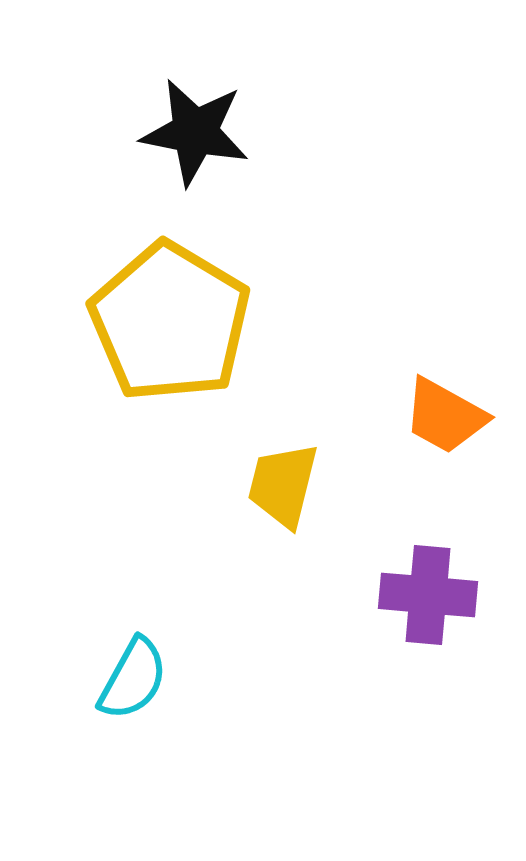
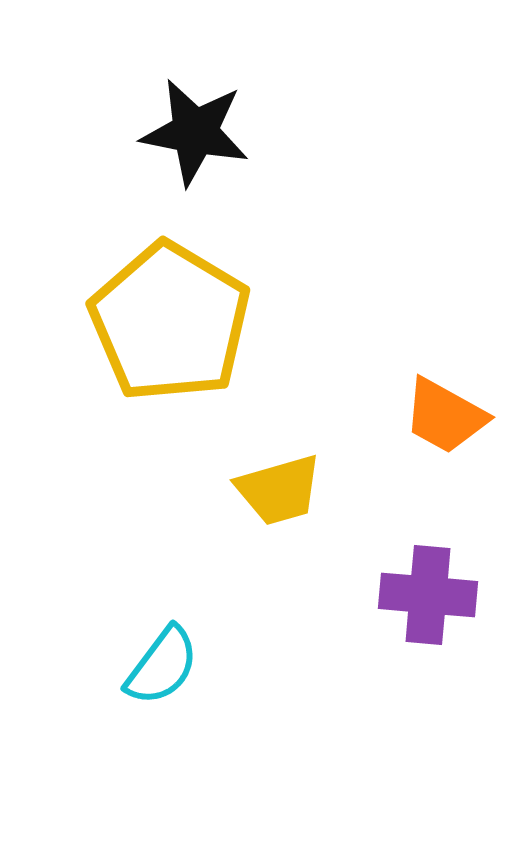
yellow trapezoid: moved 4 px left, 5 px down; rotated 120 degrees counterclockwise
cyan semicircle: moved 29 px right, 13 px up; rotated 8 degrees clockwise
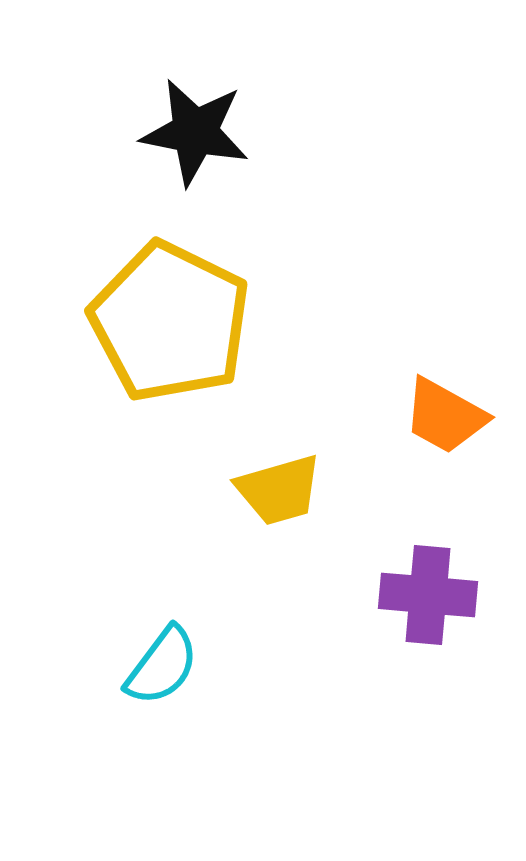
yellow pentagon: rotated 5 degrees counterclockwise
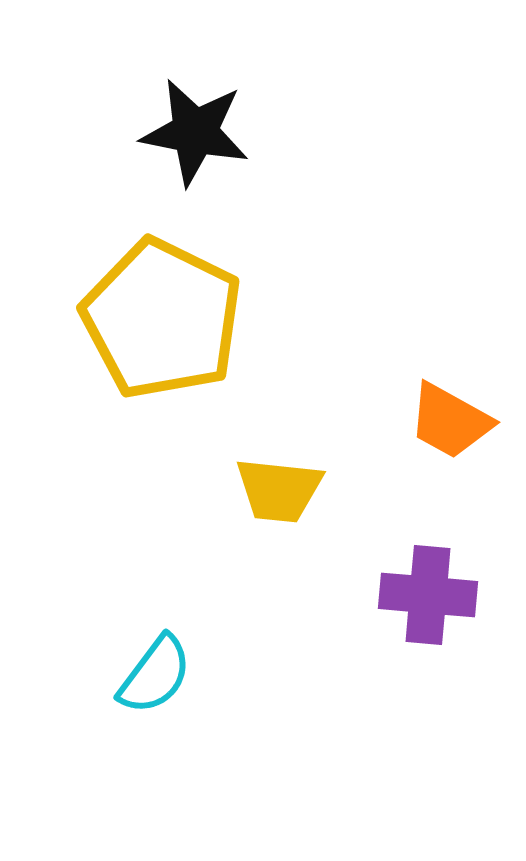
yellow pentagon: moved 8 px left, 3 px up
orange trapezoid: moved 5 px right, 5 px down
yellow trapezoid: rotated 22 degrees clockwise
cyan semicircle: moved 7 px left, 9 px down
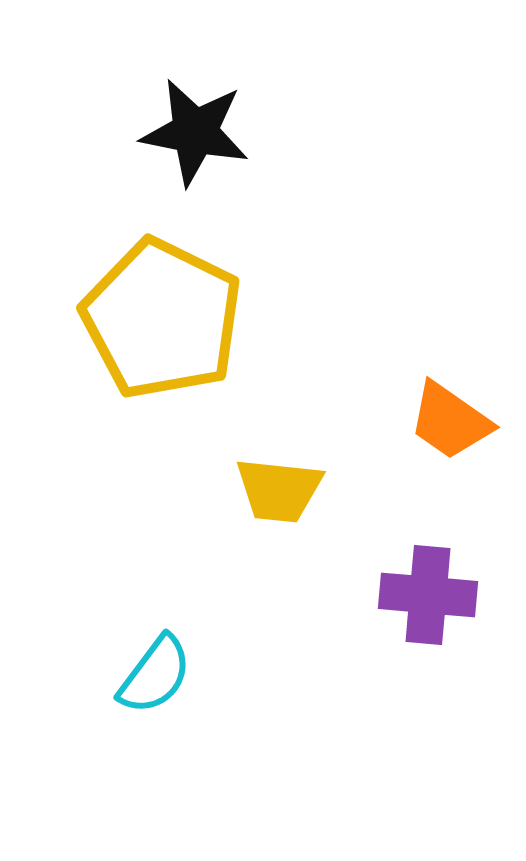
orange trapezoid: rotated 6 degrees clockwise
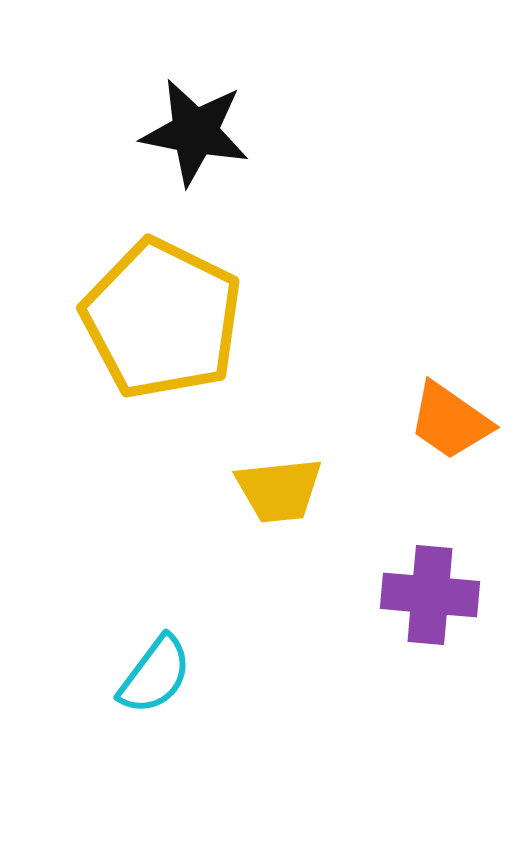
yellow trapezoid: rotated 12 degrees counterclockwise
purple cross: moved 2 px right
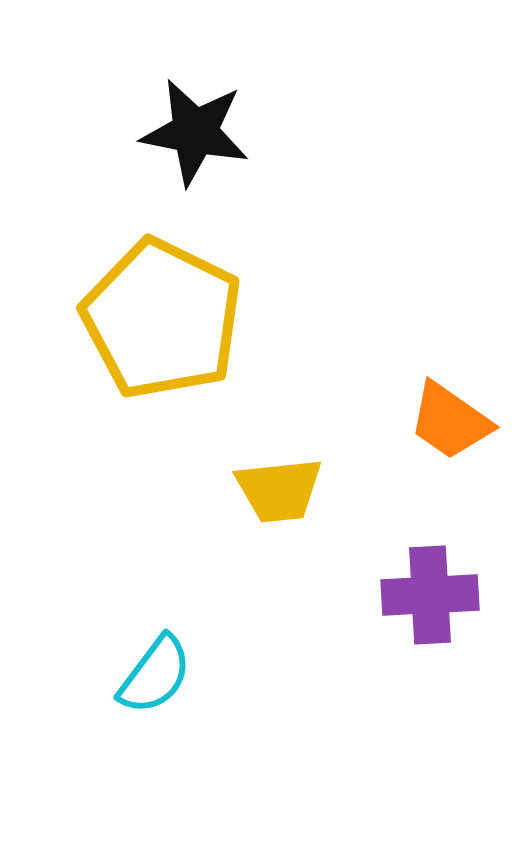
purple cross: rotated 8 degrees counterclockwise
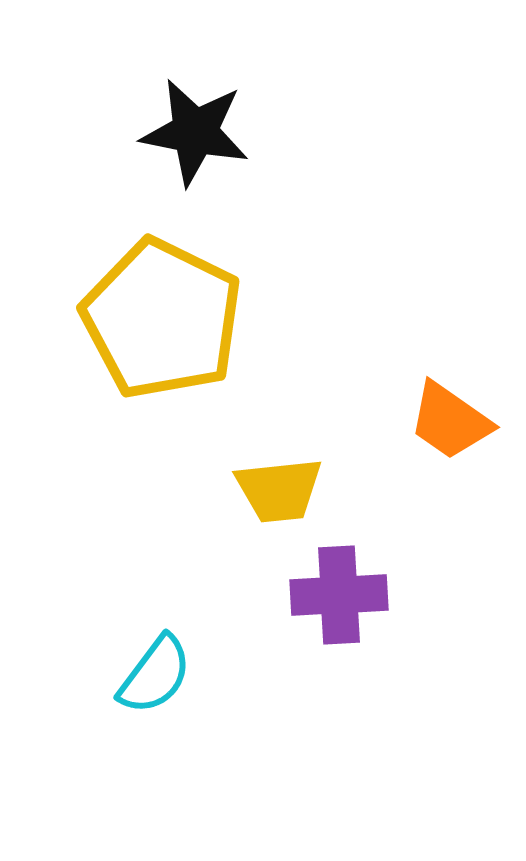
purple cross: moved 91 px left
